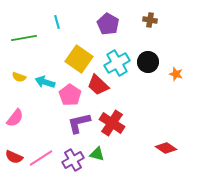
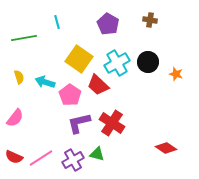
yellow semicircle: rotated 128 degrees counterclockwise
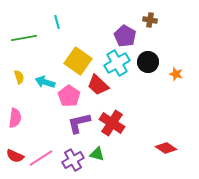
purple pentagon: moved 17 px right, 12 px down
yellow square: moved 1 px left, 2 px down
pink pentagon: moved 1 px left, 1 px down
pink semicircle: rotated 30 degrees counterclockwise
red semicircle: moved 1 px right, 1 px up
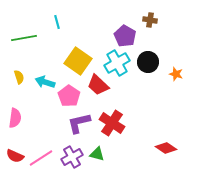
purple cross: moved 1 px left, 3 px up
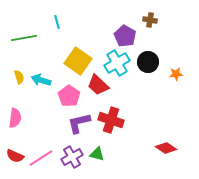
orange star: rotated 24 degrees counterclockwise
cyan arrow: moved 4 px left, 2 px up
red cross: moved 1 px left, 3 px up; rotated 15 degrees counterclockwise
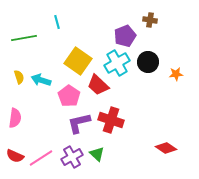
purple pentagon: rotated 20 degrees clockwise
green triangle: rotated 28 degrees clockwise
